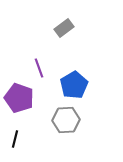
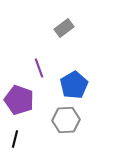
purple pentagon: moved 2 px down
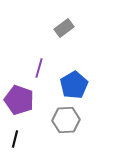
purple line: rotated 36 degrees clockwise
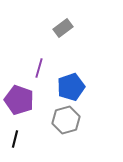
gray rectangle: moved 1 px left
blue pentagon: moved 3 px left, 2 px down; rotated 12 degrees clockwise
gray hexagon: rotated 12 degrees counterclockwise
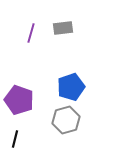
gray rectangle: rotated 30 degrees clockwise
purple line: moved 8 px left, 35 px up
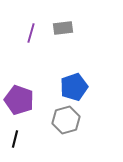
blue pentagon: moved 3 px right
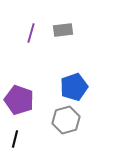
gray rectangle: moved 2 px down
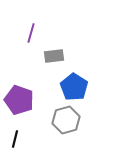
gray rectangle: moved 9 px left, 26 px down
blue pentagon: rotated 20 degrees counterclockwise
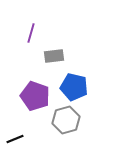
blue pentagon: rotated 20 degrees counterclockwise
purple pentagon: moved 16 px right, 4 px up
black line: rotated 54 degrees clockwise
